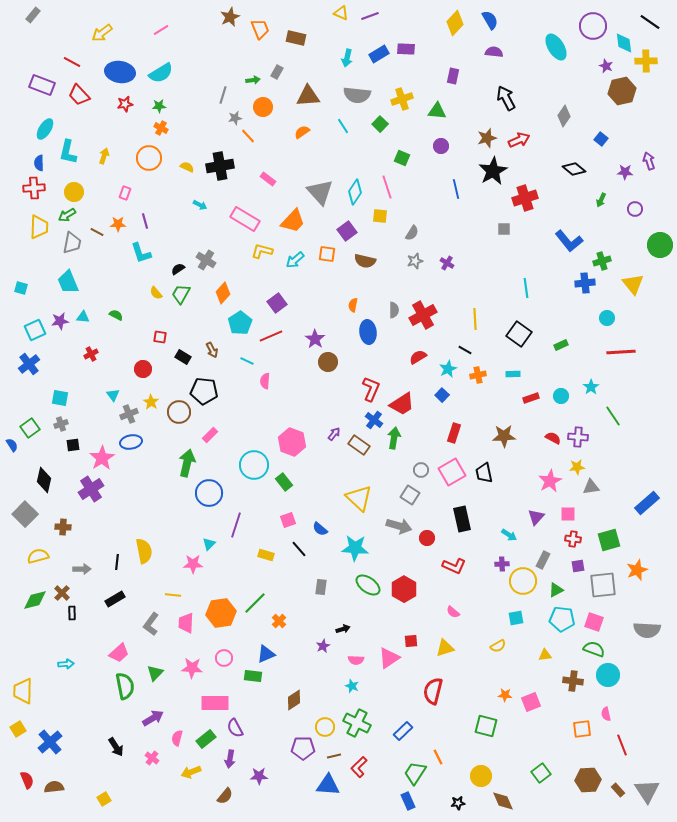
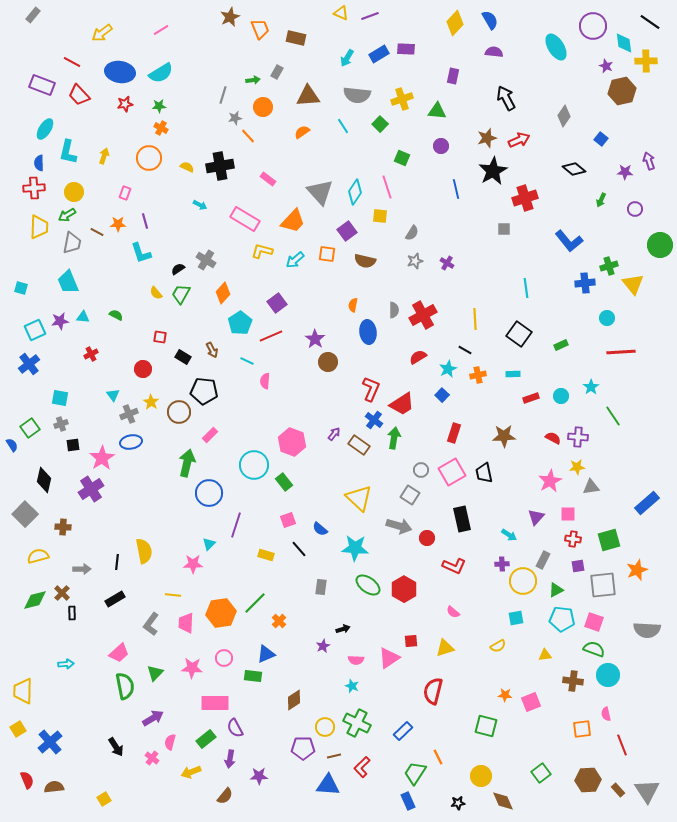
cyan arrow at (347, 58): rotated 18 degrees clockwise
green cross at (602, 261): moved 7 px right, 5 px down
pink semicircle at (177, 738): moved 7 px left, 4 px down
red L-shape at (359, 767): moved 3 px right
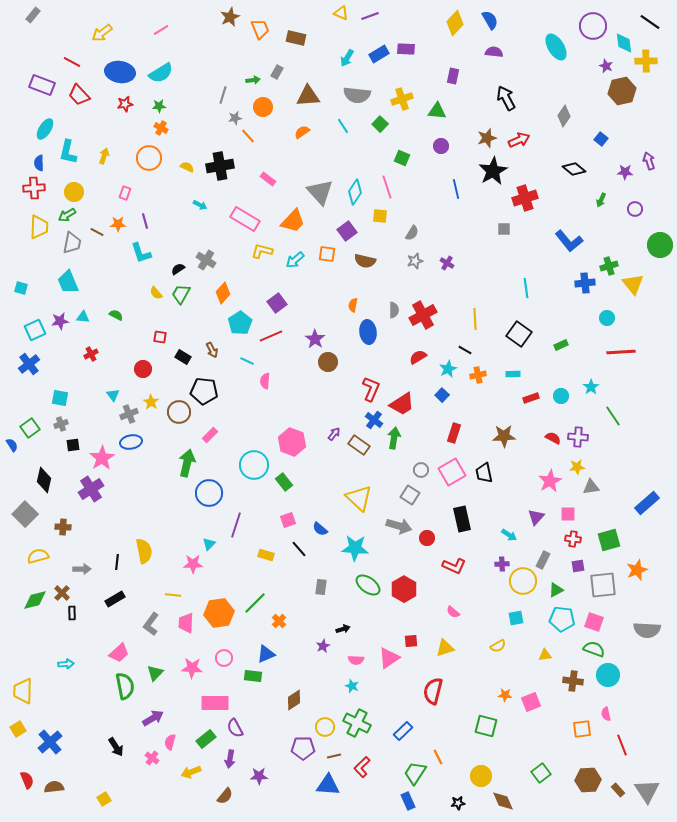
orange hexagon at (221, 613): moved 2 px left
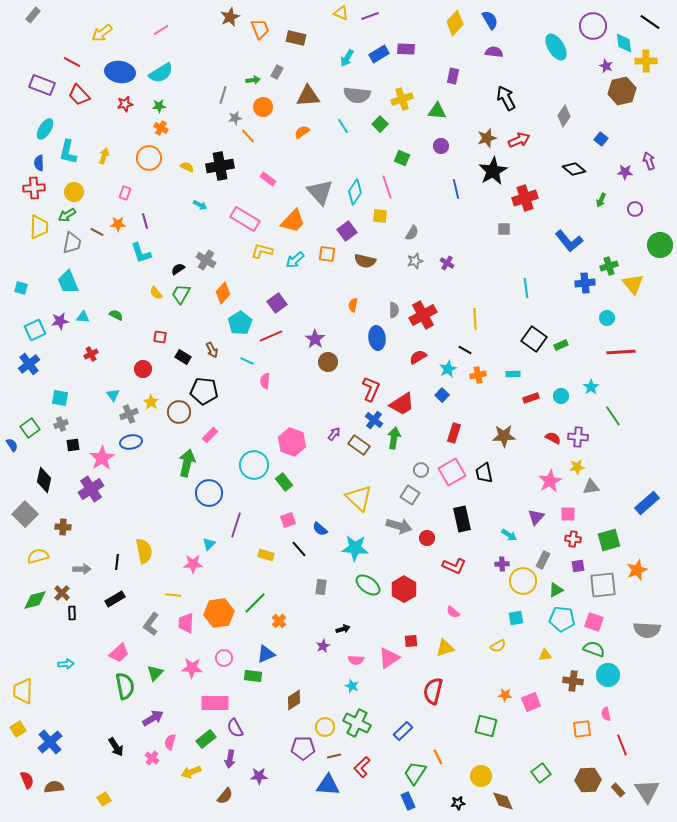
blue ellipse at (368, 332): moved 9 px right, 6 px down
black square at (519, 334): moved 15 px right, 5 px down
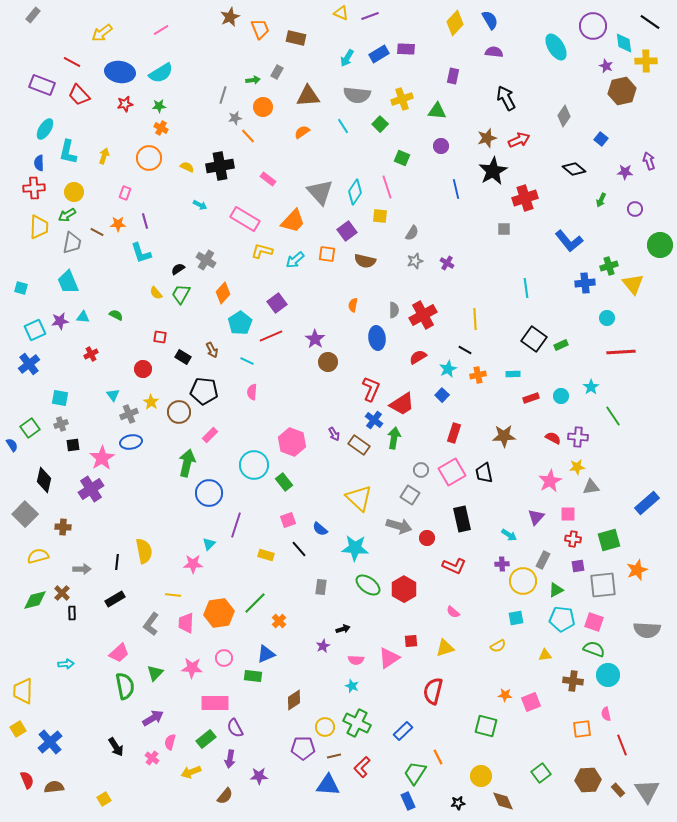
pink semicircle at (265, 381): moved 13 px left, 11 px down
purple arrow at (334, 434): rotated 112 degrees clockwise
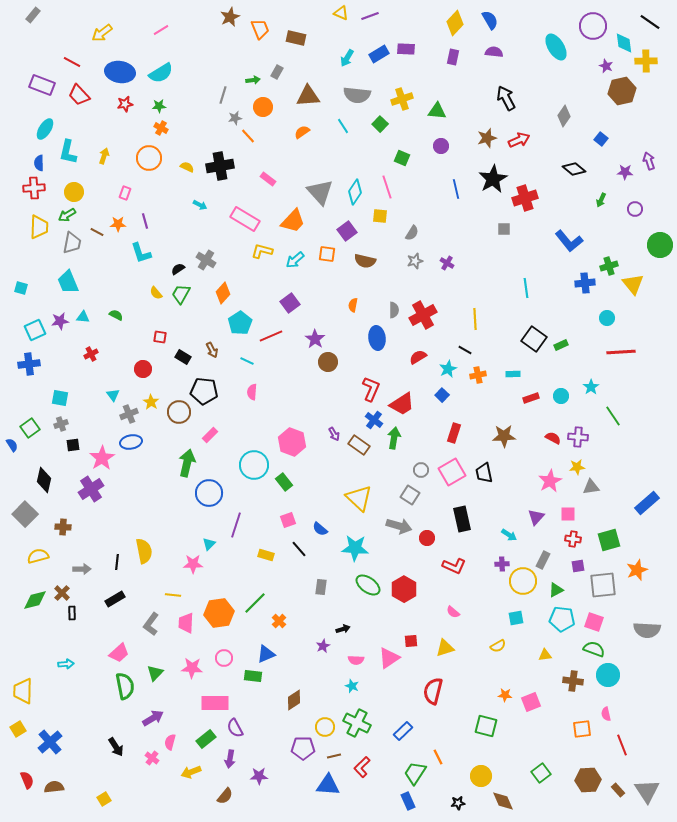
purple rectangle at (453, 76): moved 19 px up
black star at (493, 171): moved 8 px down
purple square at (277, 303): moved 13 px right
blue cross at (29, 364): rotated 30 degrees clockwise
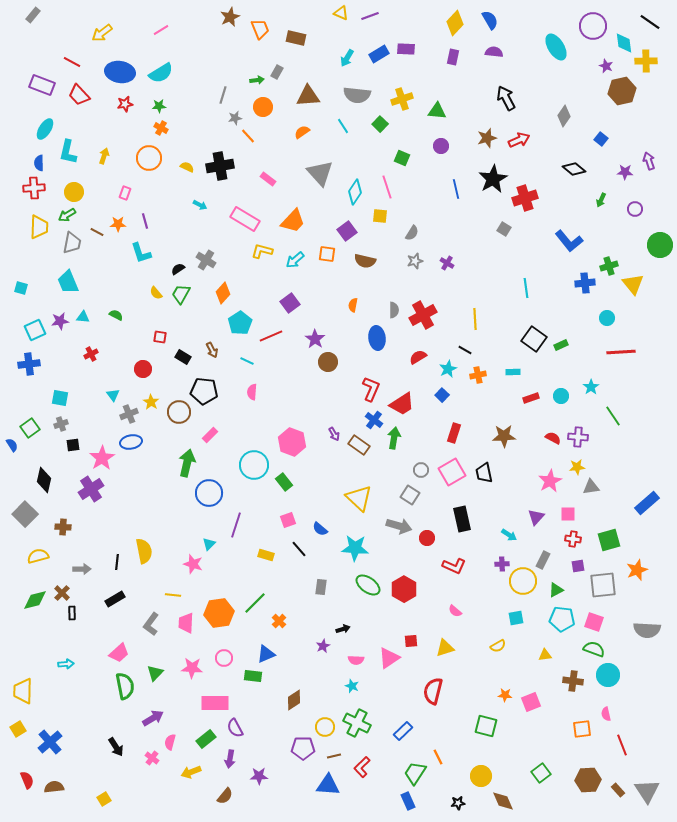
green arrow at (253, 80): moved 4 px right
gray triangle at (320, 192): moved 19 px up
gray square at (504, 229): rotated 32 degrees clockwise
cyan rectangle at (513, 374): moved 2 px up
pink star at (193, 564): rotated 18 degrees clockwise
pink semicircle at (453, 612): moved 2 px right, 1 px up
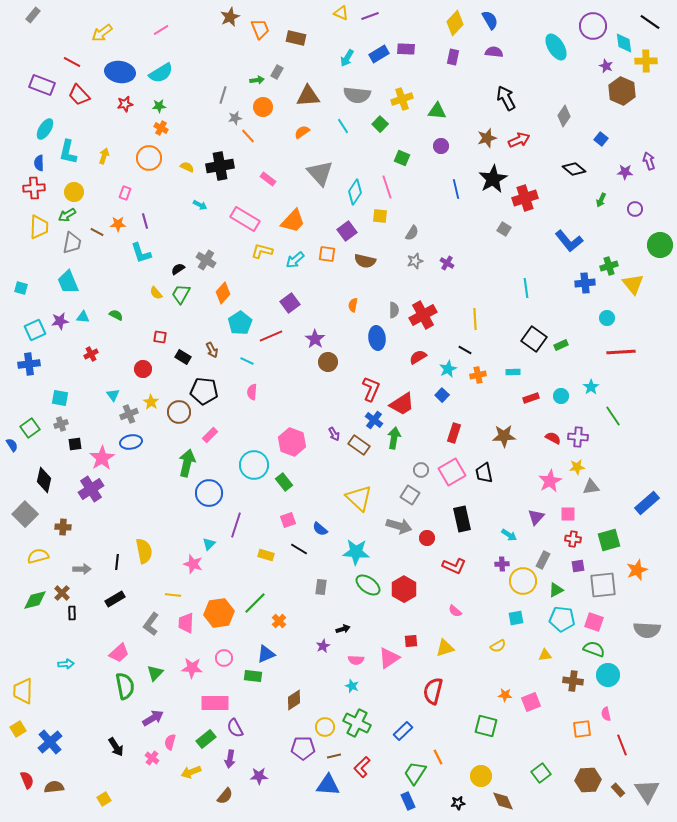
brown hexagon at (622, 91): rotated 24 degrees counterclockwise
black square at (73, 445): moved 2 px right, 1 px up
cyan star at (355, 548): moved 1 px right, 4 px down
black line at (299, 549): rotated 18 degrees counterclockwise
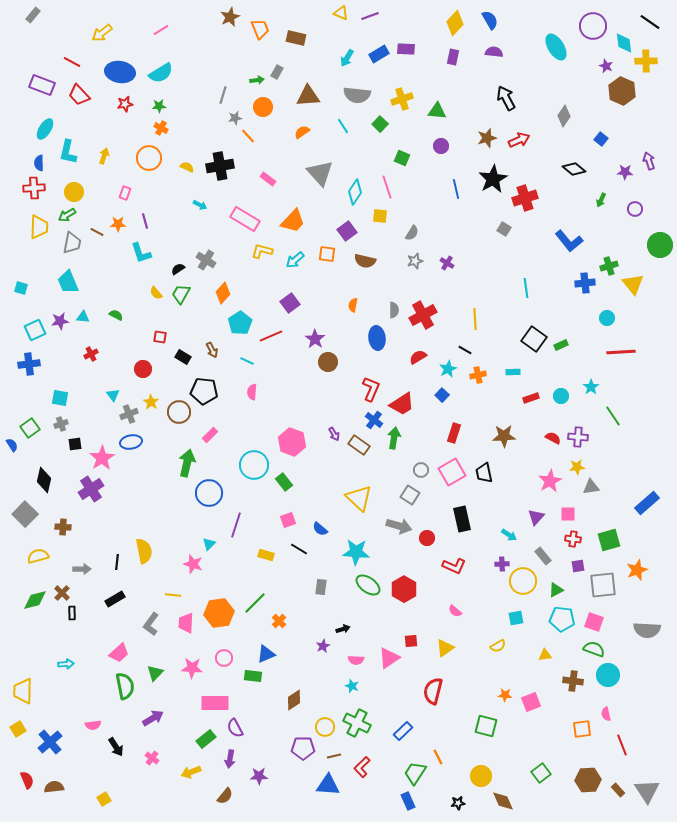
gray rectangle at (543, 560): moved 4 px up; rotated 66 degrees counterclockwise
yellow triangle at (445, 648): rotated 18 degrees counterclockwise
pink semicircle at (170, 742): moved 77 px left, 17 px up; rotated 112 degrees counterclockwise
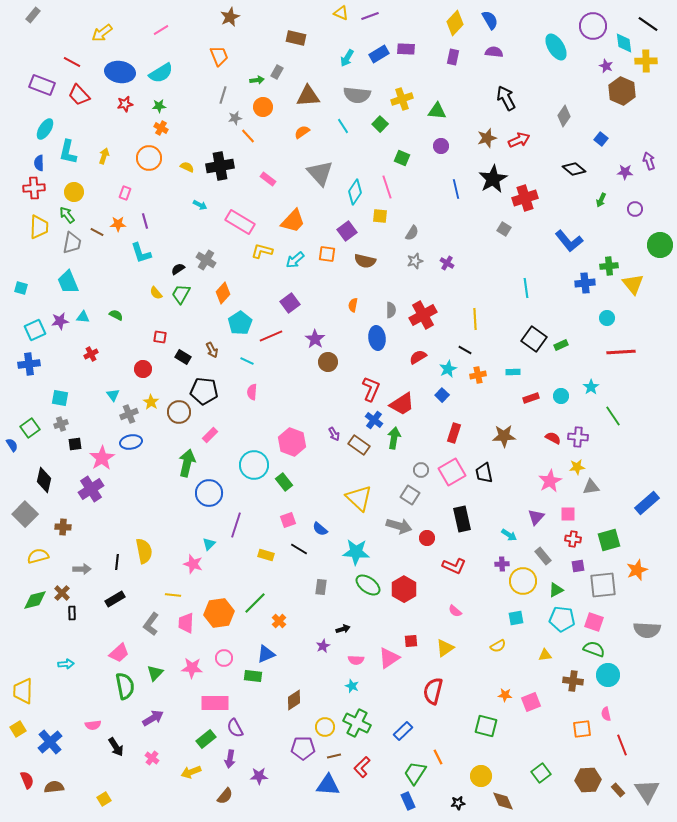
black line at (650, 22): moved 2 px left, 2 px down
orange trapezoid at (260, 29): moved 41 px left, 27 px down
green arrow at (67, 215): rotated 84 degrees clockwise
pink rectangle at (245, 219): moved 5 px left, 3 px down
green cross at (609, 266): rotated 12 degrees clockwise
gray semicircle at (394, 310): moved 3 px left
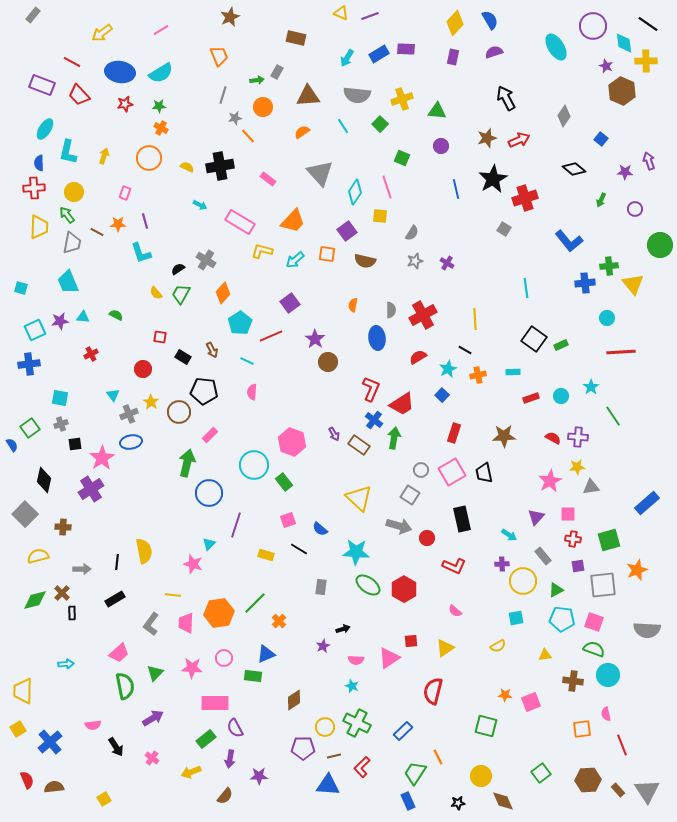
purple semicircle at (494, 52): rotated 24 degrees counterclockwise
